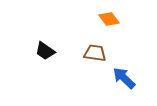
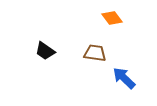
orange diamond: moved 3 px right, 1 px up
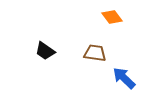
orange diamond: moved 1 px up
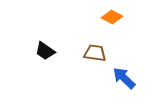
orange diamond: rotated 25 degrees counterclockwise
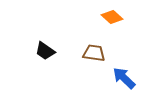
orange diamond: rotated 15 degrees clockwise
brown trapezoid: moved 1 px left
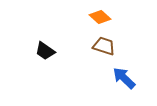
orange diamond: moved 12 px left
brown trapezoid: moved 10 px right, 7 px up; rotated 10 degrees clockwise
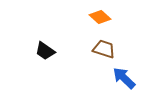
brown trapezoid: moved 3 px down
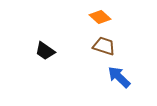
brown trapezoid: moved 3 px up
blue arrow: moved 5 px left, 1 px up
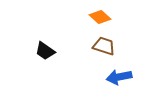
blue arrow: rotated 55 degrees counterclockwise
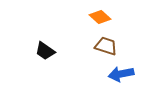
brown trapezoid: moved 2 px right
blue arrow: moved 2 px right, 3 px up
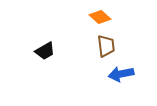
brown trapezoid: rotated 65 degrees clockwise
black trapezoid: rotated 65 degrees counterclockwise
